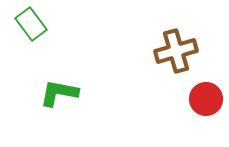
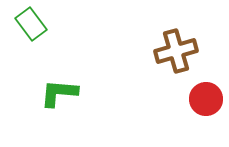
green L-shape: rotated 6 degrees counterclockwise
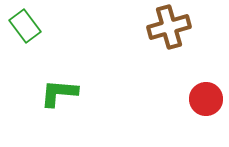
green rectangle: moved 6 px left, 2 px down
brown cross: moved 7 px left, 24 px up
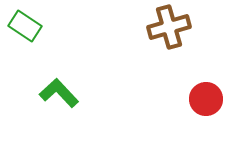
green rectangle: rotated 20 degrees counterclockwise
green L-shape: rotated 42 degrees clockwise
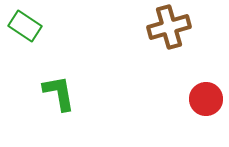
green L-shape: rotated 33 degrees clockwise
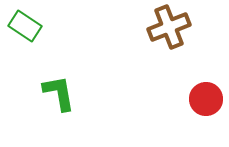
brown cross: rotated 6 degrees counterclockwise
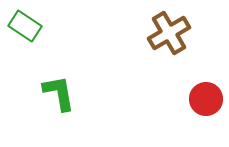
brown cross: moved 6 px down; rotated 9 degrees counterclockwise
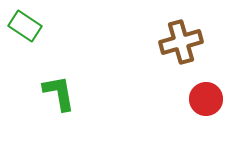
brown cross: moved 12 px right, 9 px down; rotated 15 degrees clockwise
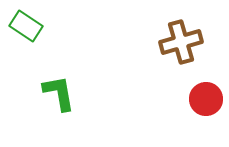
green rectangle: moved 1 px right
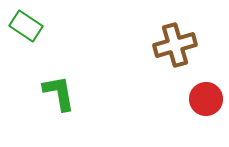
brown cross: moved 6 px left, 3 px down
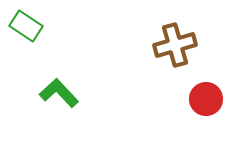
green L-shape: rotated 33 degrees counterclockwise
